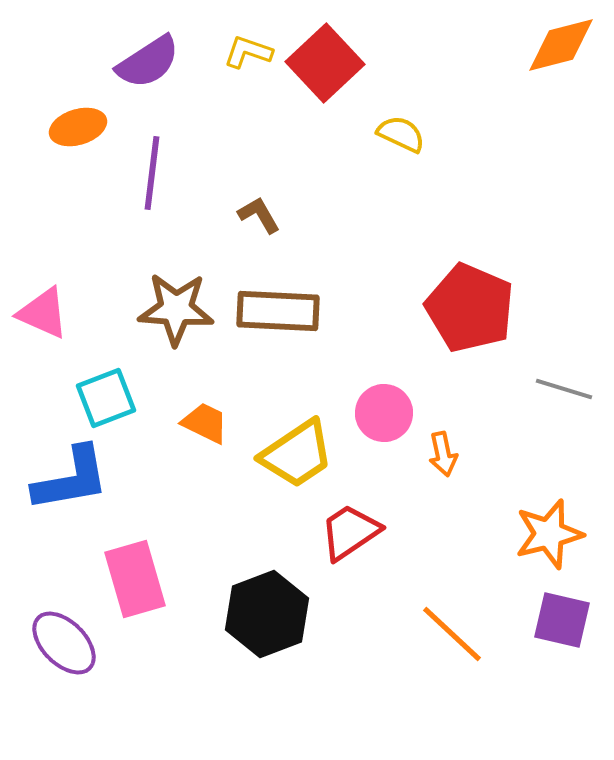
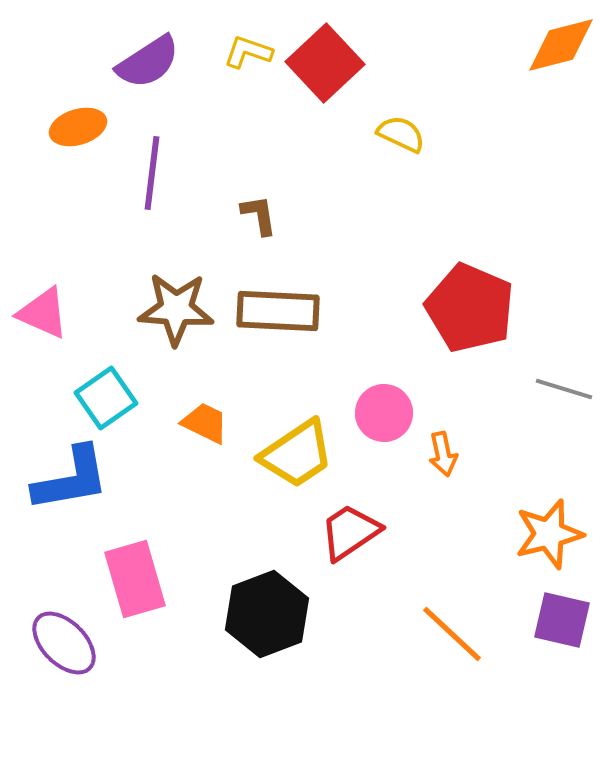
brown L-shape: rotated 21 degrees clockwise
cyan square: rotated 14 degrees counterclockwise
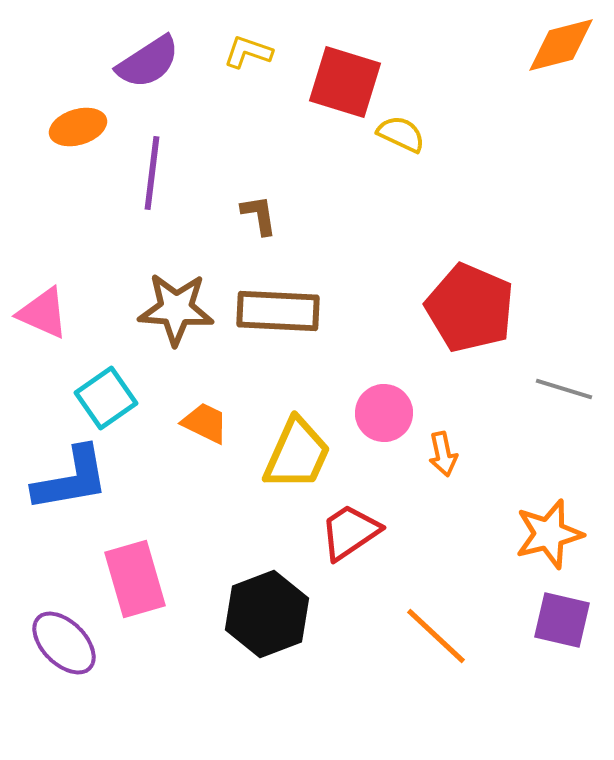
red square: moved 20 px right, 19 px down; rotated 30 degrees counterclockwise
yellow trapezoid: rotated 32 degrees counterclockwise
orange line: moved 16 px left, 2 px down
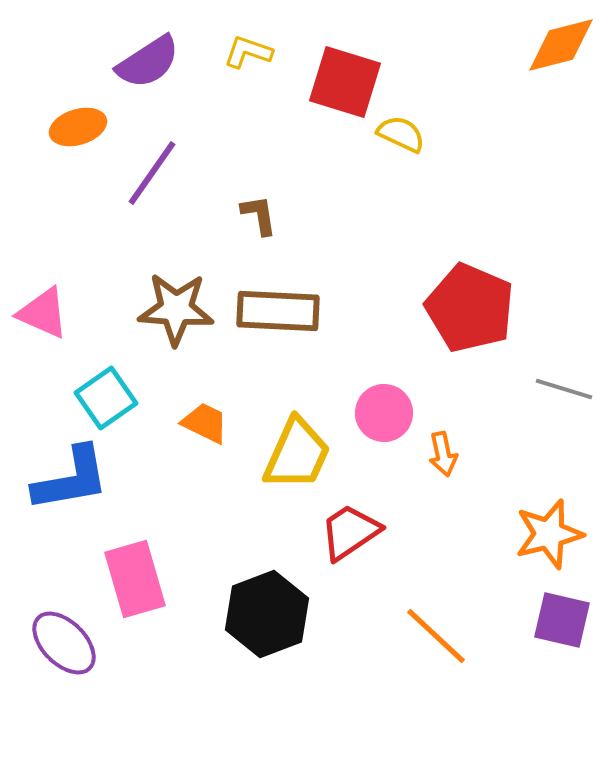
purple line: rotated 28 degrees clockwise
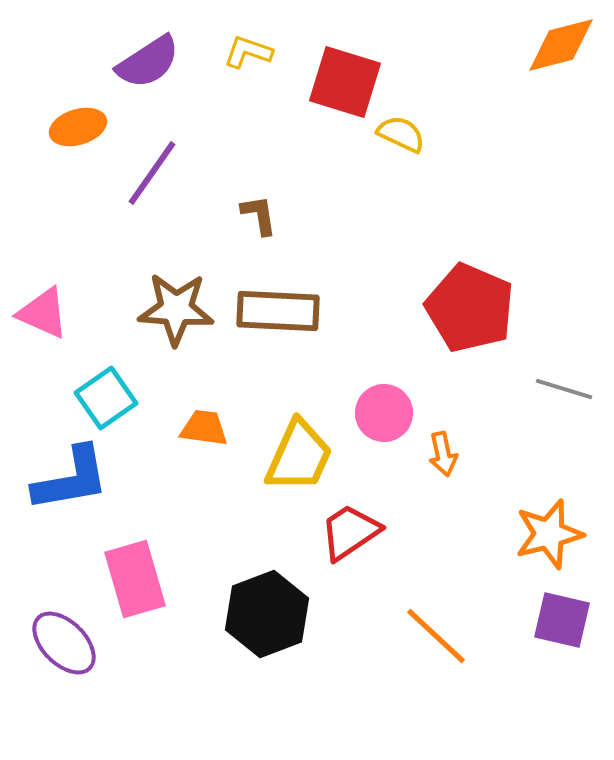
orange trapezoid: moved 1 px left, 5 px down; rotated 18 degrees counterclockwise
yellow trapezoid: moved 2 px right, 2 px down
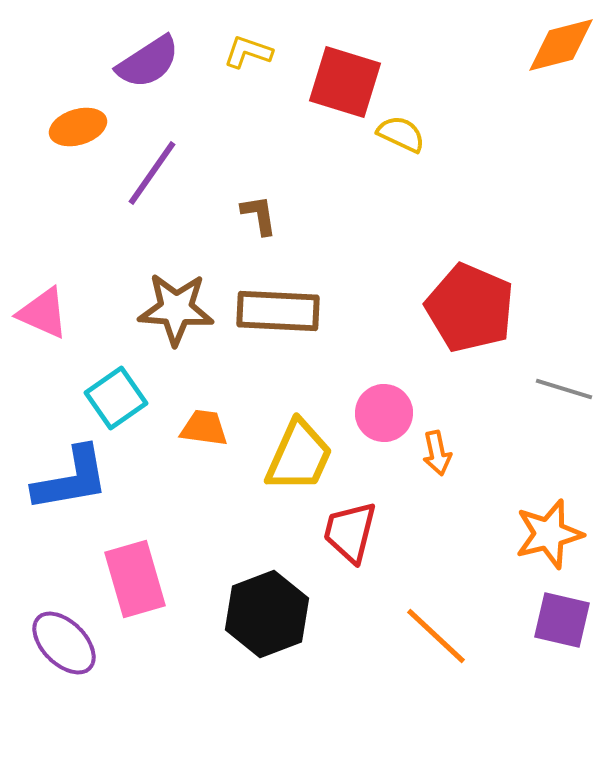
cyan square: moved 10 px right
orange arrow: moved 6 px left, 1 px up
red trapezoid: rotated 42 degrees counterclockwise
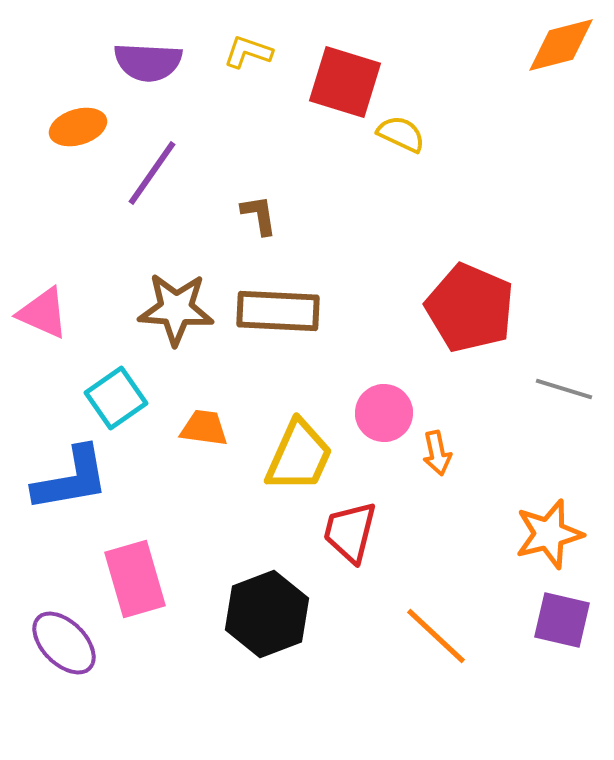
purple semicircle: rotated 36 degrees clockwise
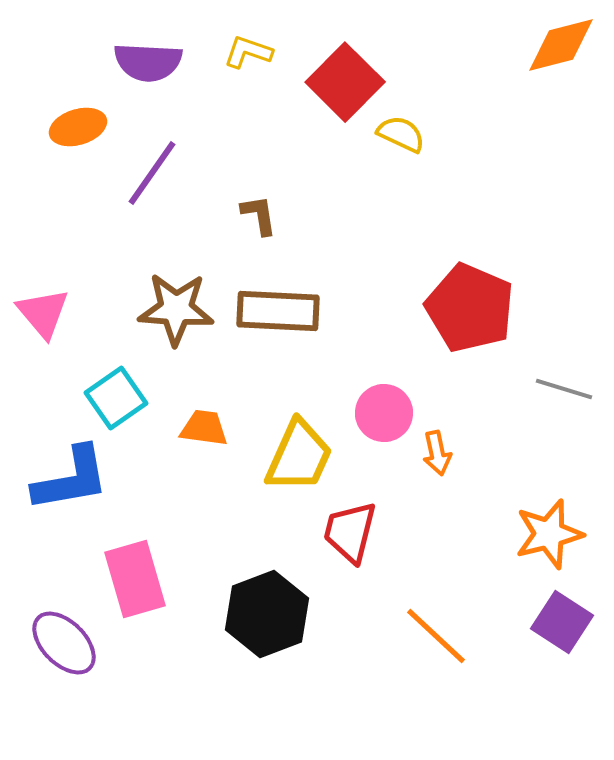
red square: rotated 28 degrees clockwise
pink triangle: rotated 26 degrees clockwise
purple square: moved 2 px down; rotated 20 degrees clockwise
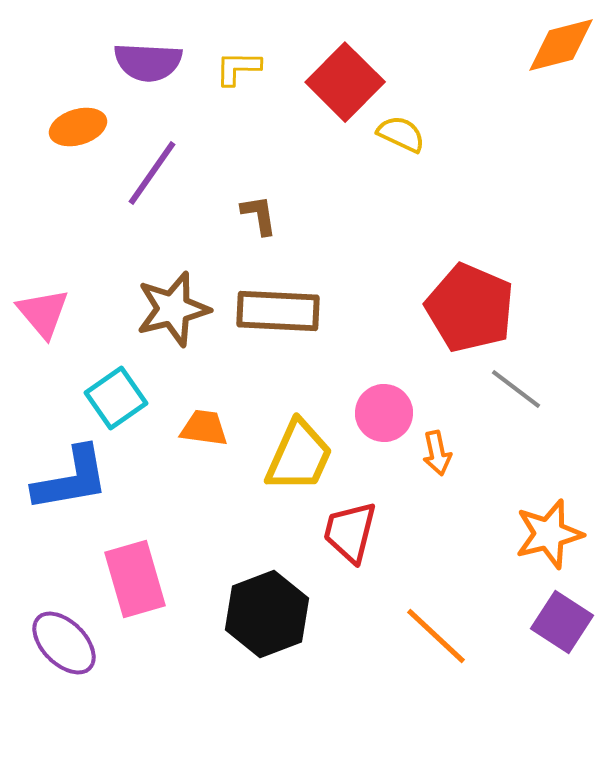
yellow L-shape: moved 10 px left, 16 px down; rotated 18 degrees counterclockwise
brown star: moved 3 px left; rotated 18 degrees counterclockwise
gray line: moved 48 px left; rotated 20 degrees clockwise
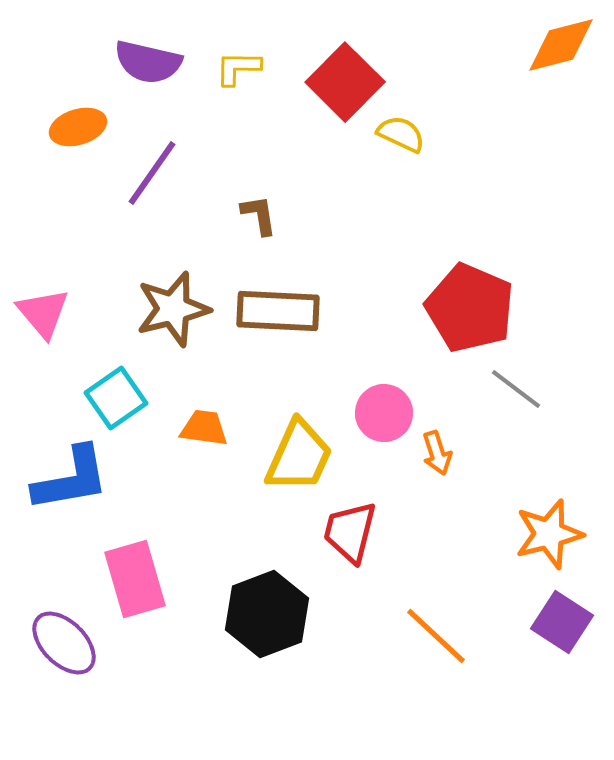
purple semicircle: rotated 10 degrees clockwise
orange arrow: rotated 6 degrees counterclockwise
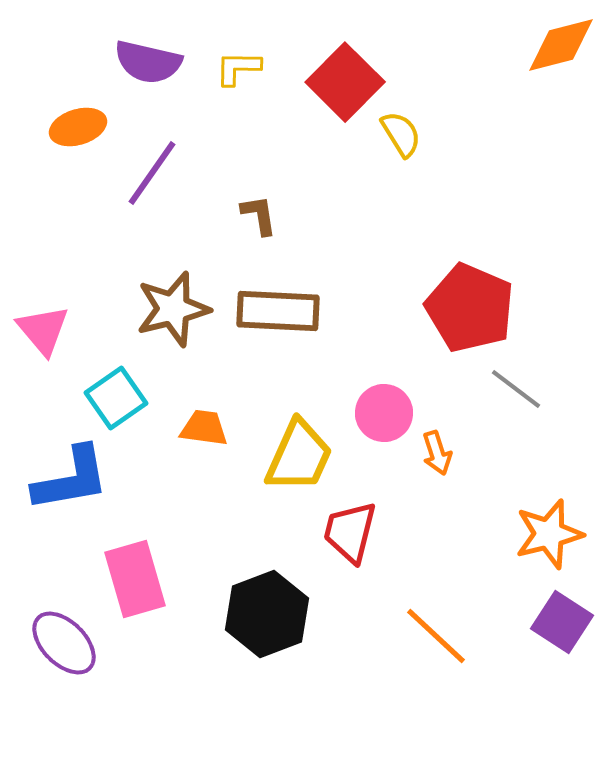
yellow semicircle: rotated 33 degrees clockwise
pink triangle: moved 17 px down
